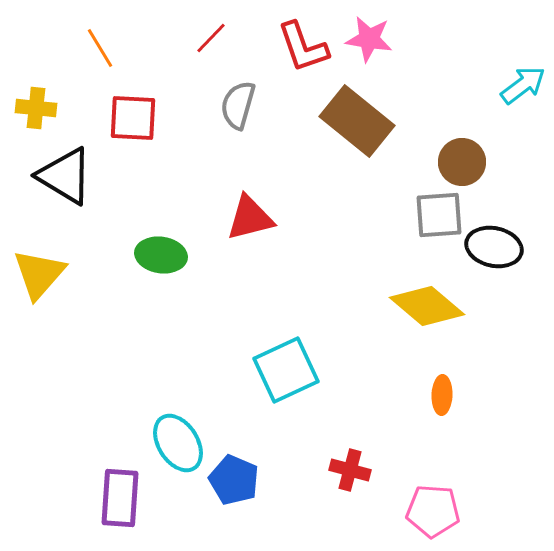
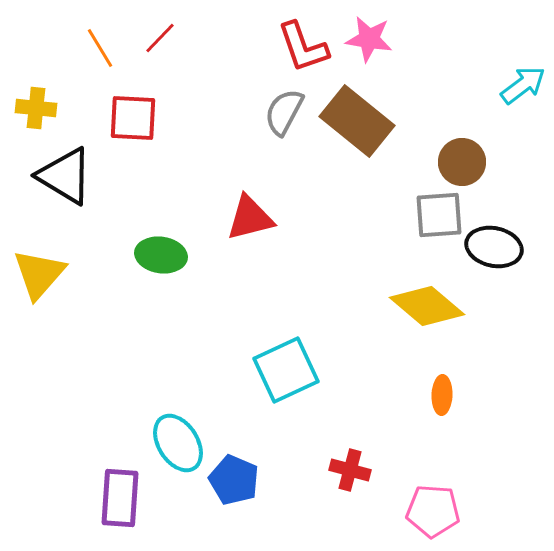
red line: moved 51 px left
gray semicircle: moved 46 px right, 7 px down; rotated 12 degrees clockwise
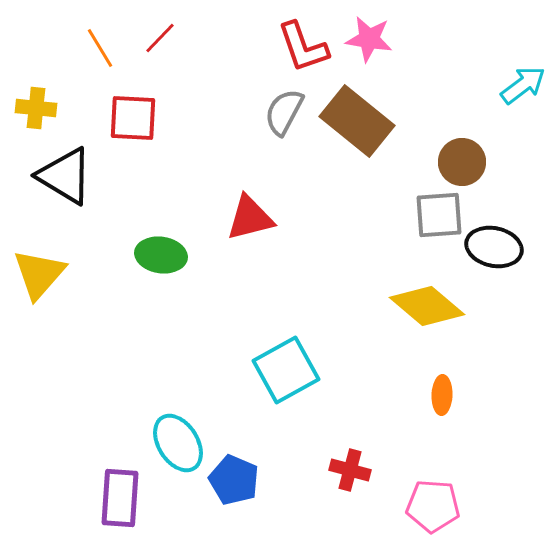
cyan square: rotated 4 degrees counterclockwise
pink pentagon: moved 5 px up
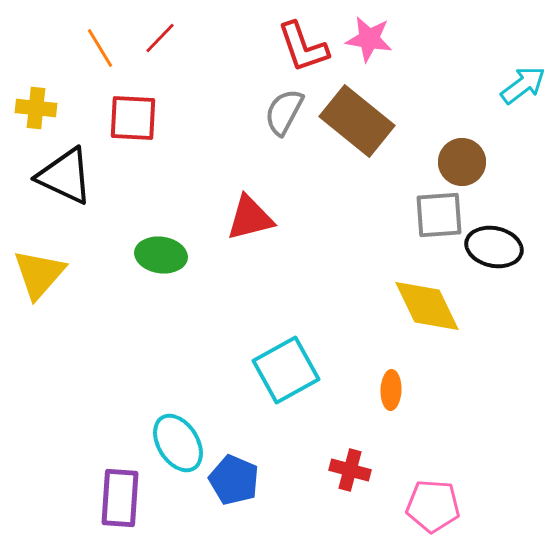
black triangle: rotated 6 degrees counterclockwise
yellow diamond: rotated 24 degrees clockwise
orange ellipse: moved 51 px left, 5 px up
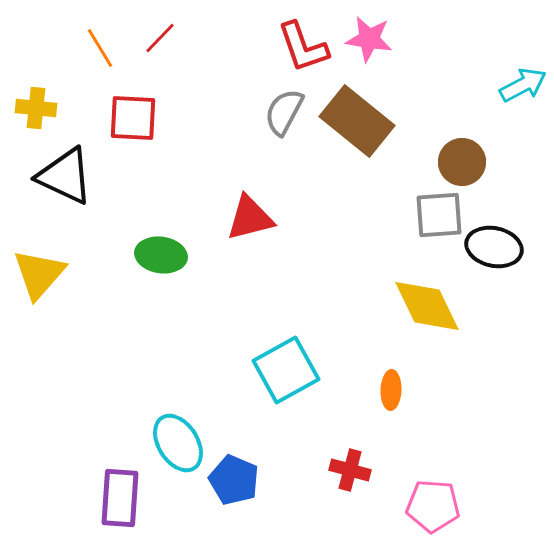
cyan arrow: rotated 9 degrees clockwise
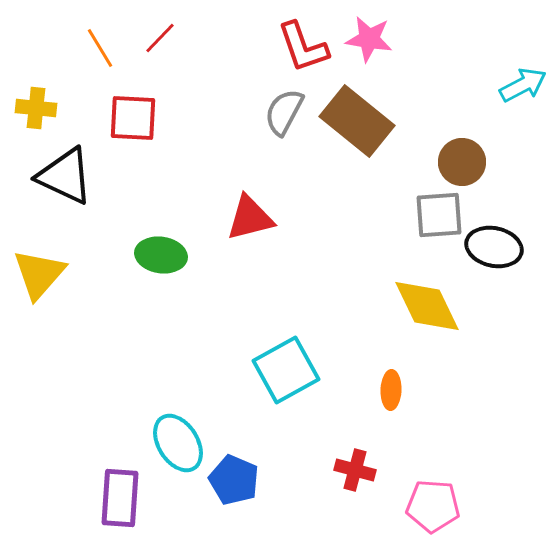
red cross: moved 5 px right
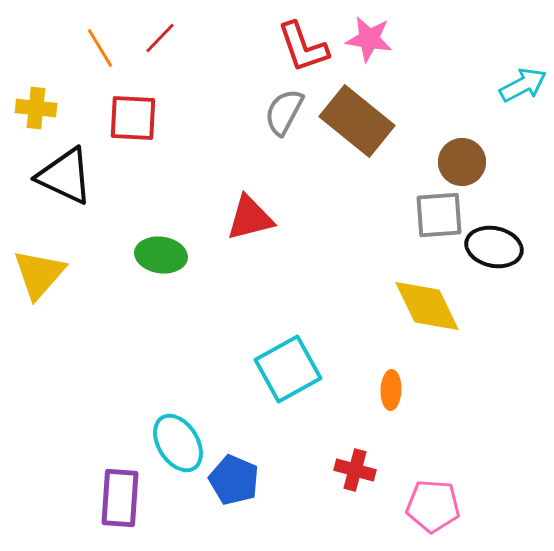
cyan square: moved 2 px right, 1 px up
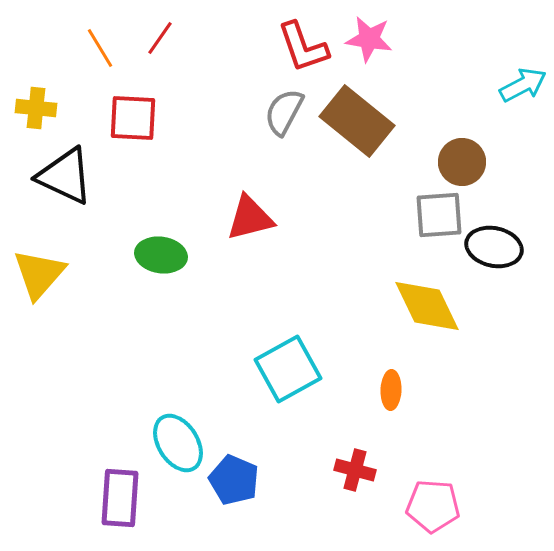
red line: rotated 9 degrees counterclockwise
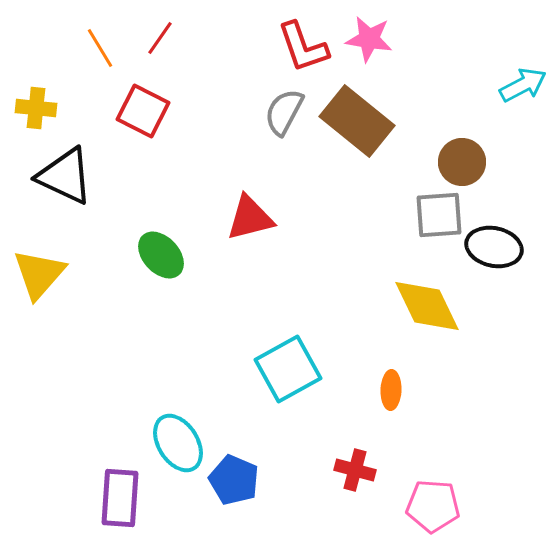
red square: moved 10 px right, 7 px up; rotated 24 degrees clockwise
green ellipse: rotated 39 degrees clockwise
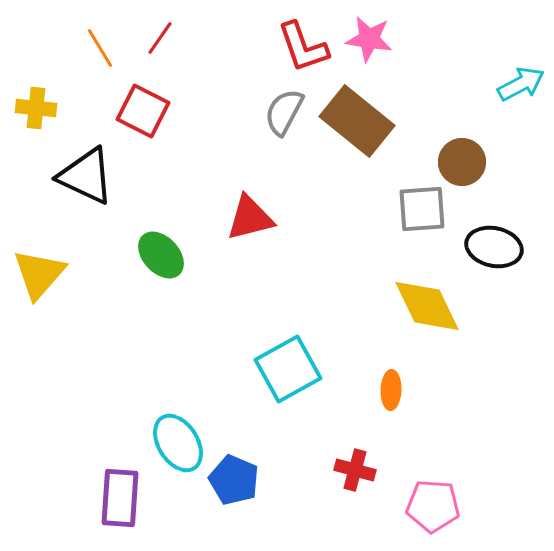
cyan arrow: moved 2 px left, 1 px up
black triangle: moved 21 px right
gray square: moved 17 px left, 6 px up
